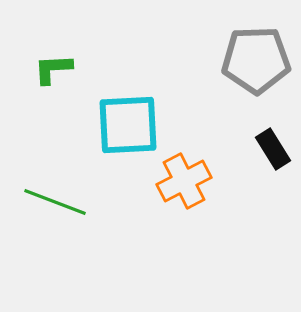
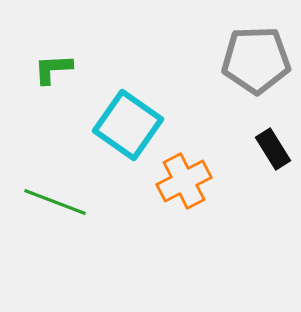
cyan square: rotated 38 degrees clockwise
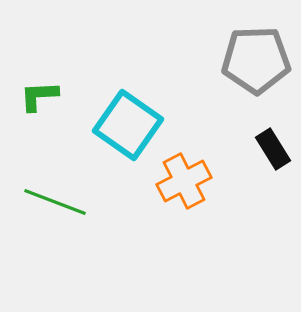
green L-shape: moved 14 px left, 27 px down
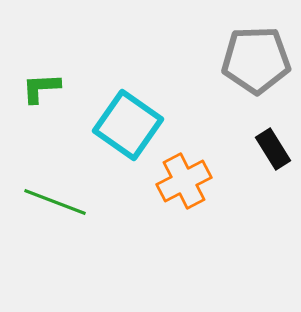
green L-shape: moved 2 px right, 8 px up
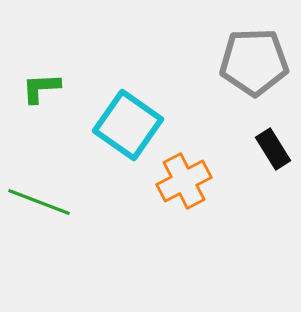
gray pentagon: moved 2 px left, 2 px down
green line: moved 16 px left
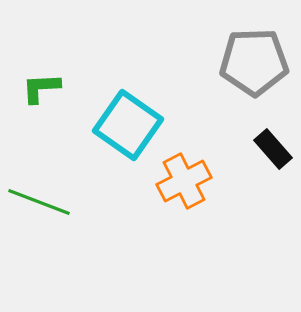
black rectangle: rotated 9 degrees counterclockwise
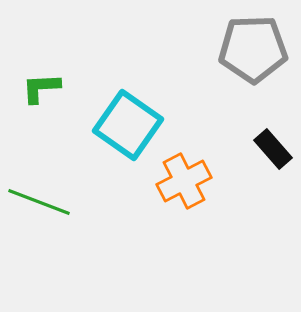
gray pentagon: moved 1 px left, 13 px up
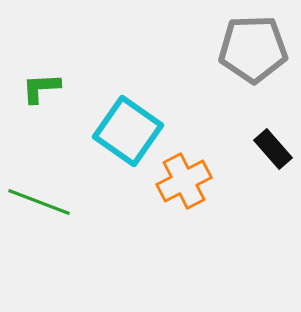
cyan square: moved 6 px down
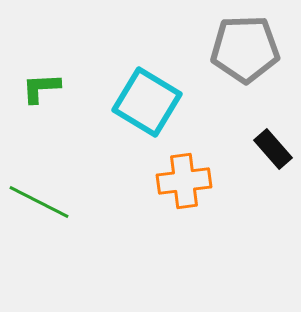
gray pentagon: moved 8 px left
cyan square: moved 19 px right, 29 px up; rotated 4 degrees counterclockwise
orange cross: rotated 20 degrees clockwise
green line: rotated 6 degrees clockwise
